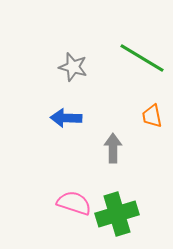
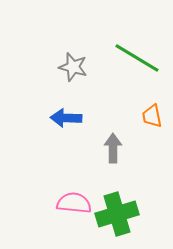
green line: moved 5 px left
pink semicircle: rotated 12 degrees counterclockwise
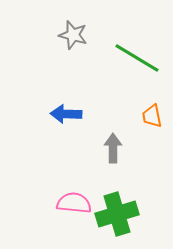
gray star: moved 32 px up
blue arrow: moved 4 px up
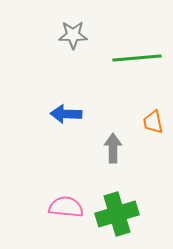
gray star: rotated 16 degrees counterclockwise
green line: rotated 36 degrees counterclockwise
orange trapezoid: moved 1 px right, 6 px down
pink semicircle: moved 8 px left, 4 px down
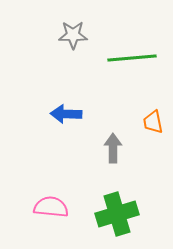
green line: moved 5 px left
pink semicircle: moved 15 px left
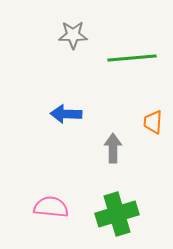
orange trapezoid: rotated 15 degrees clockwise
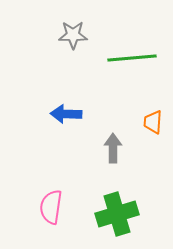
pink semicircle: rotated 88 degrees counterclockwise
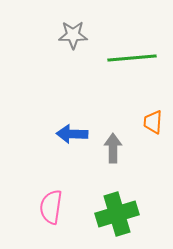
blue arrow: moved 6 px right, 20 px down
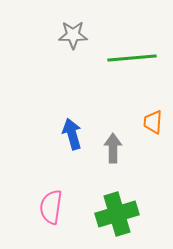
blue arrow: rotated 72 degrees clockwise
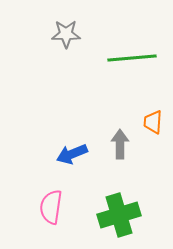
gray star: moved 7 px left, 1 px up
blue arrow: moved 20 px down; rotated 96 degrees counterclockwise
gray arrow: moved 7 px right, 4 px up
green cross: moved 2 px right, 1 px down
